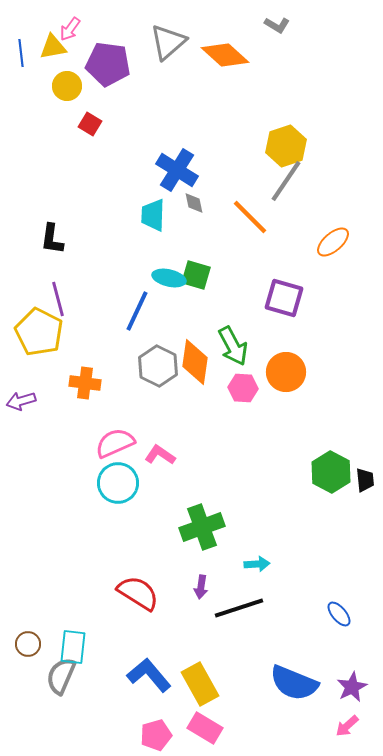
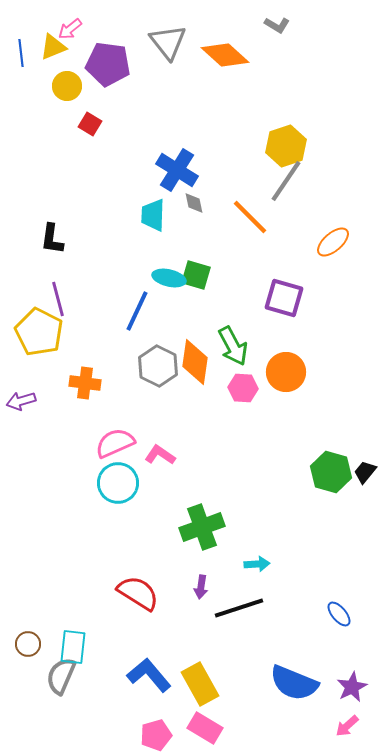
pink arrow at (70, 29): rotated 15 degrees clockwise
gray triangle at (168, 42): rotated 27 degrees counterclockwise
yellow triangle at (53, 47): rotated 12 degrees counterclockwise
green hexagon at (331, 472): rotated 12 degrees counterclockwise
black trapezoid at (365, 480): moved 8 px up; rotated 135 degrees counterclockwise
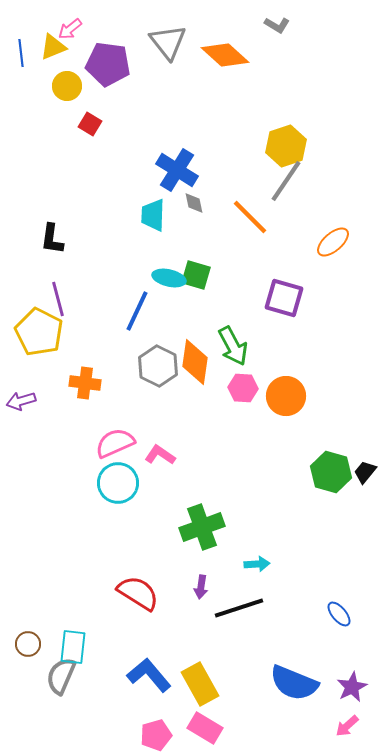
orange circle at (286, 372): moved 24 px down
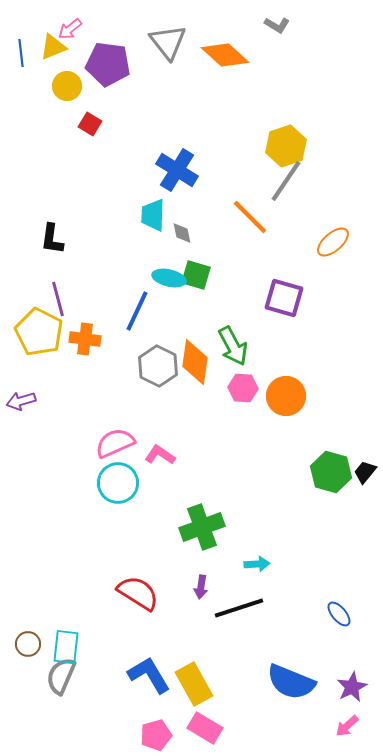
gray diamond at (194, 203): moved 12 px left, 30 px down
orange cross at (85, 383): moved 44 px up
cyan rectangle at (73, 647): moved 7 px left
blue L-shape at (149, 675): rotated 9 degrees clockwise
blue semicircle at (294, 683): moved 3 px left, 1 px up
yellow rectangle at (200, 684): moved 6 px left
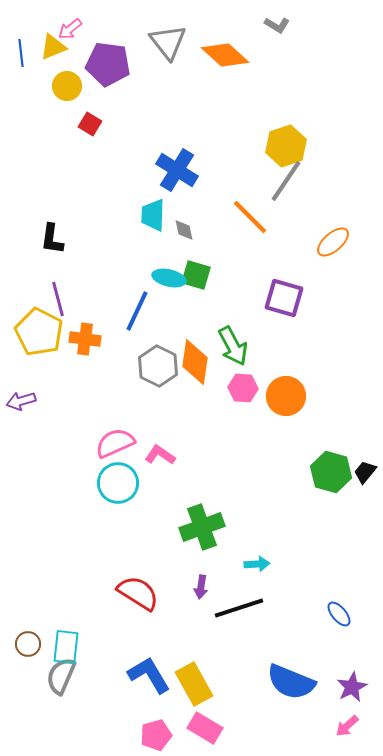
gray diamond at (182, 233): moved 2 px right, 3 px up
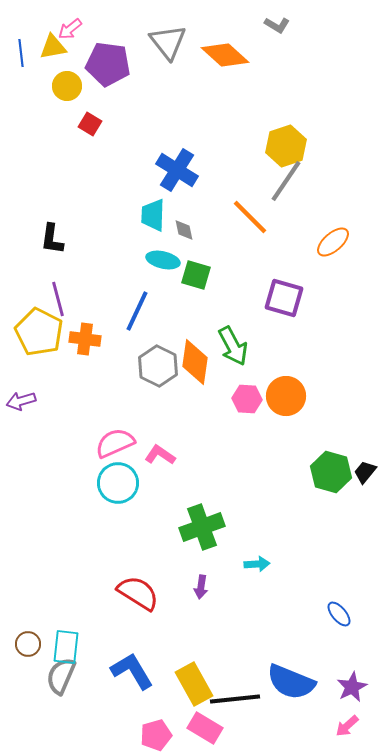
yellow triangle at (53, 47): rotated 12 degrees clockwise
cyan ellipse at (169, 278): moved 6 px left, 18 px up
pink hexagon at (243, 388): moved 4 px right, 11 px down
black line at (239, 608): moved 4 px left, 91 px down; rotated 12 degrees clockwise
blue L-shape at (149, 675): moved 17 px left, 4 px up
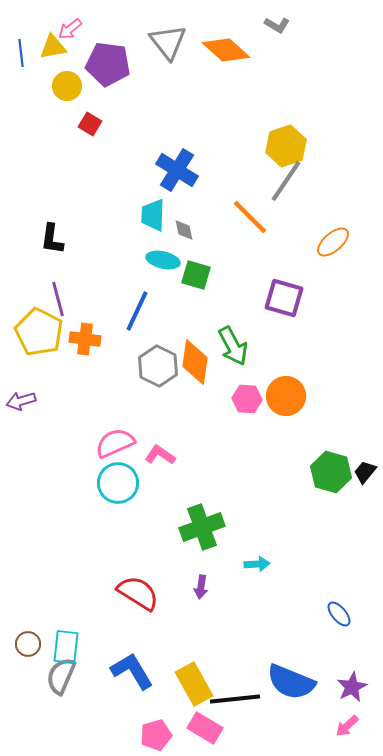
orange diamond at (225, 55): moved 1 px right, 5 px up
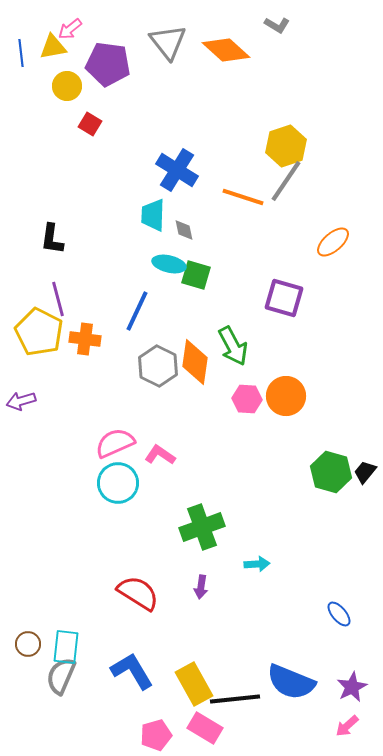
orange line at (250, 217): moved 7 px left, 20 px up; rotated 27 degrees counterclockwise
cyan ellipse at (163, 260): moved 6 px right, 4 px down
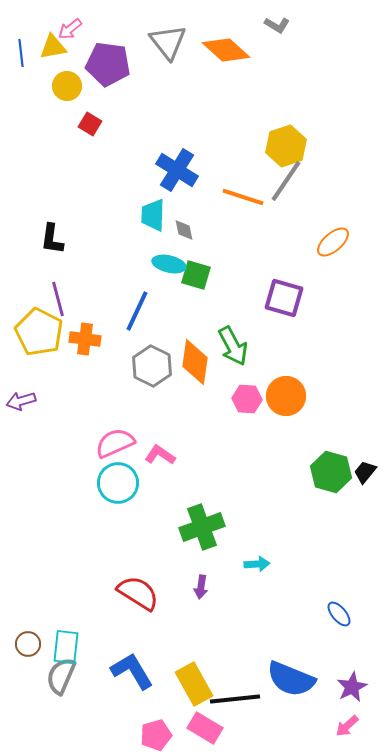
gray hexagon at (158, 366): moved 6 px left
blue semicircle at (291, 682): moved 3 px up
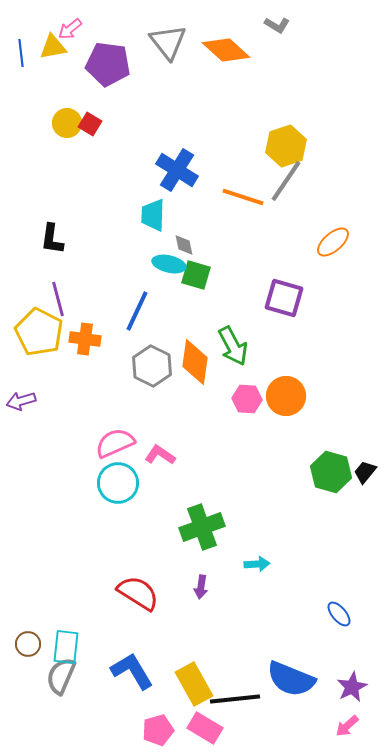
yellow circle at (67, 86): moved 37 px down
gray diamond at (184, 230): moved 15 px down
pink pentagon at (156, 735): moved 2 px right, 5 px up
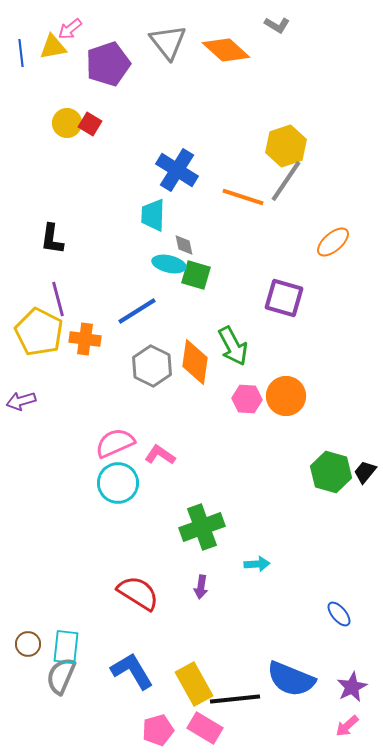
purple pentagon at (108, 64): rotated 27 degrees counterclockwise
blue line at (137, 311): rotated 33 degrees clockwise
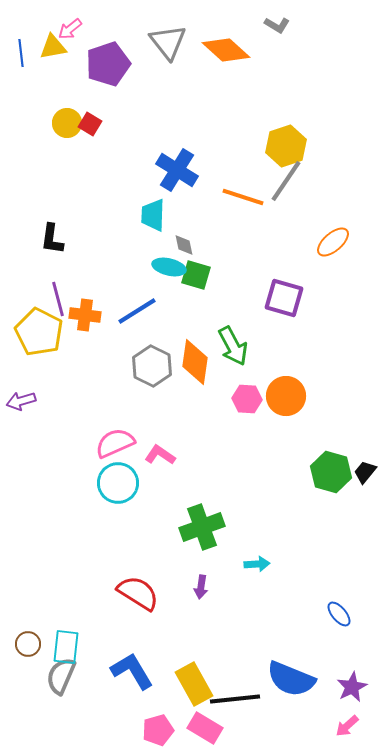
cyan ellipse at (169, 264): moved 3 px down
orange cross at (85, 339): moved 24 px up
